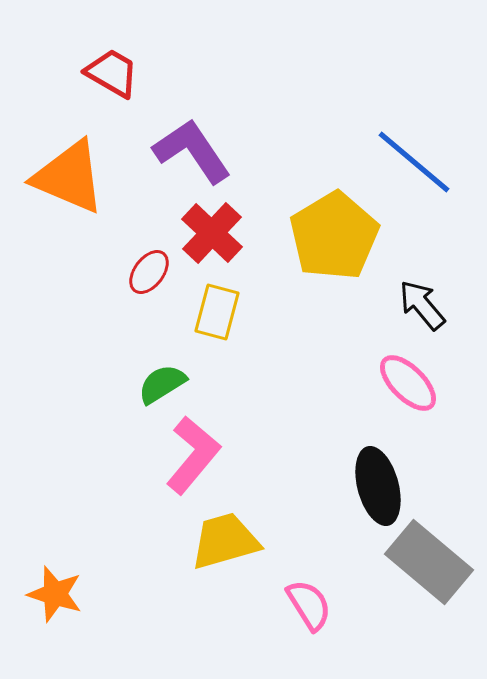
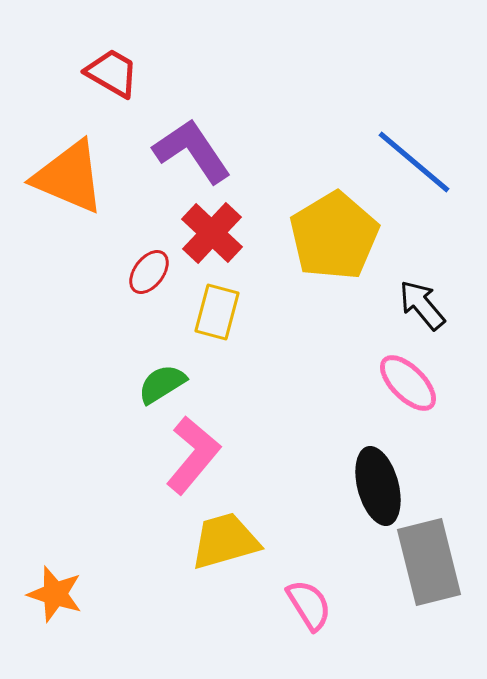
gray rectangle: rotated 36 degrees clockwise
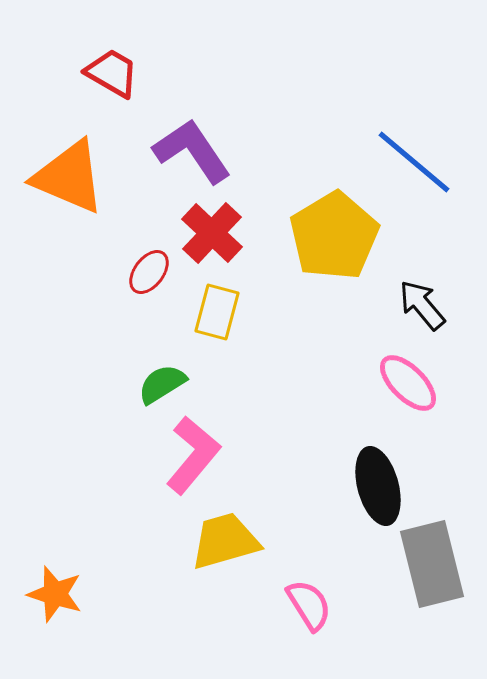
gray rectangle: moved 3 px right, 2 px down
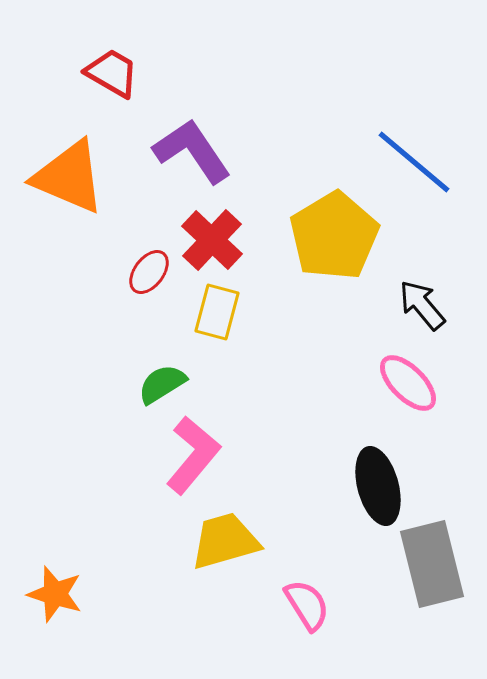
red cross: moved 7 px down
pink semicircle: moved 2 px left
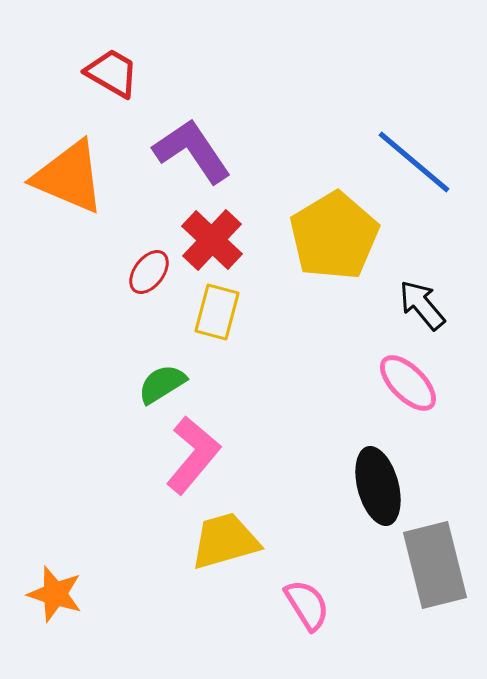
gray rectangle: moved 3 px right, 1 px down
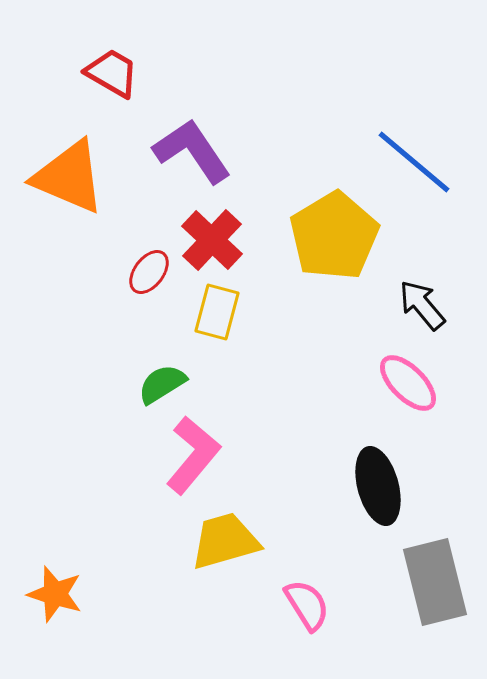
gray rectangle: moved 17 px down
